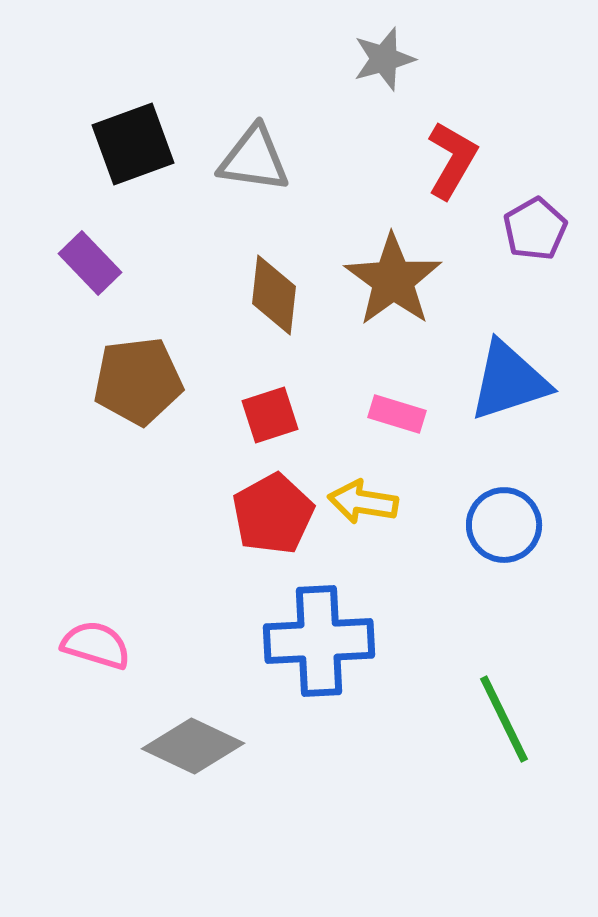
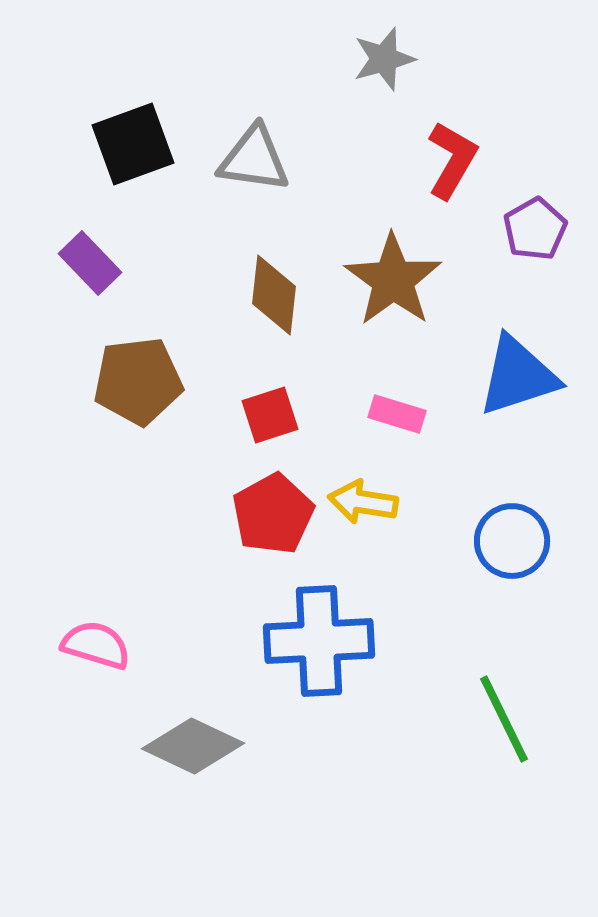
blue triangle: moved 9 px right, 5 px up
blue circle: moved 8 px right, 16 px down
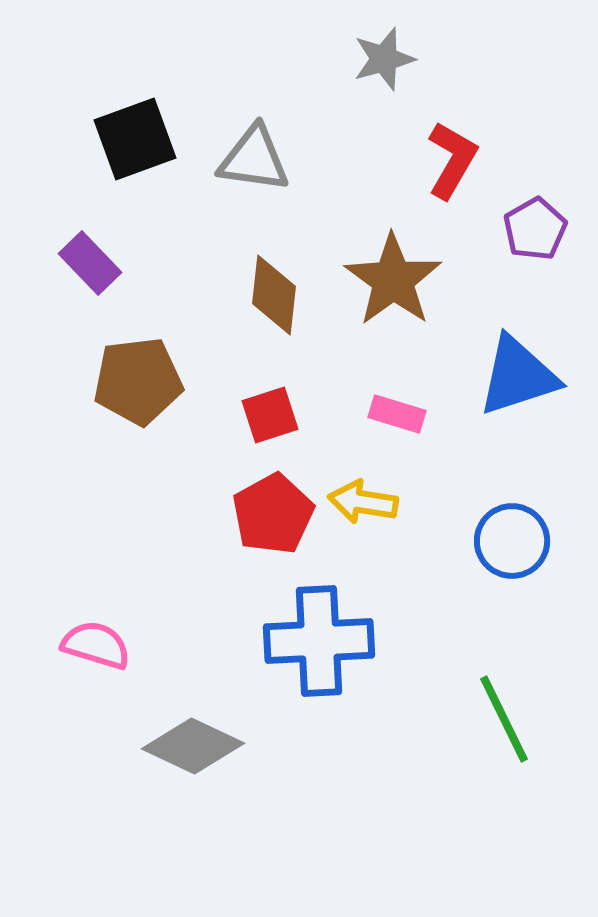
black square: moved 2 px right, 5 px up
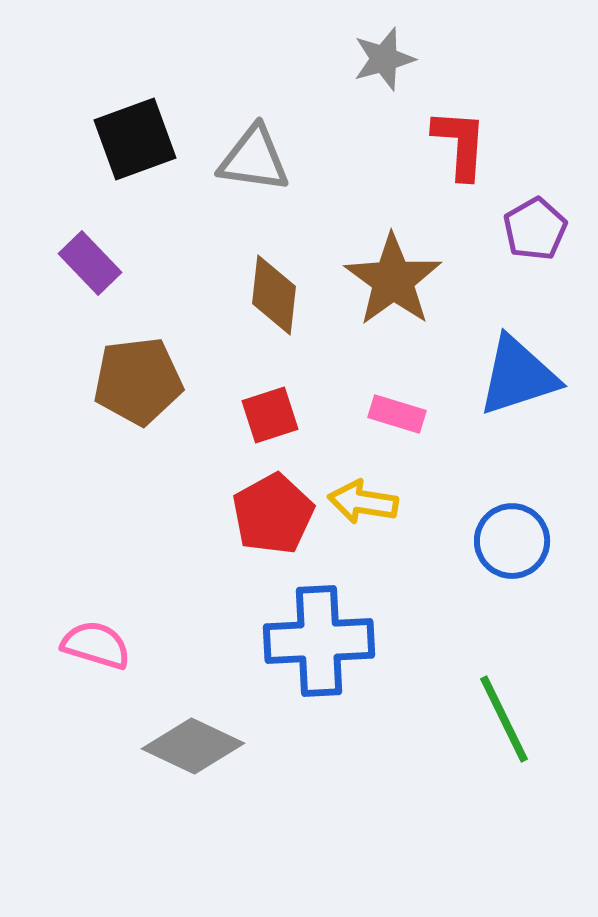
red L-shape: moved 8 px right, 16 px up; rotated 26 degrees counterclockwise
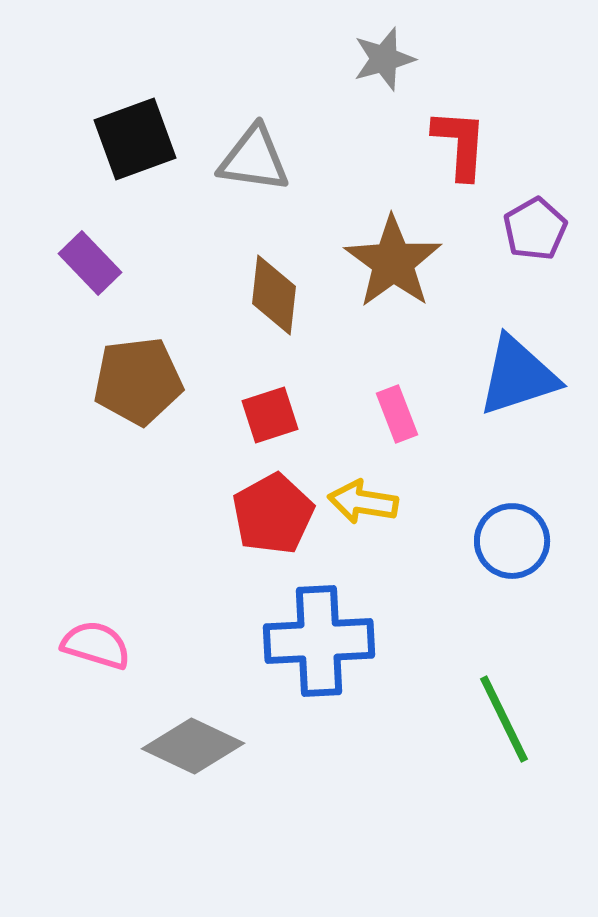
brown star: moved 18 px up
pink rectangle: rotated 52 degrees clockwise
